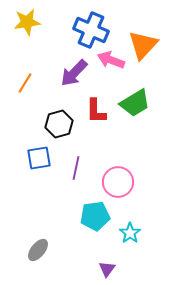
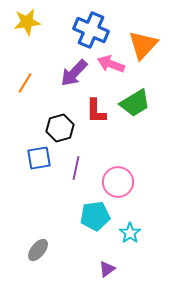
pink arrow: moved 4 px down
black hexagon: moved 1 px right, 4 px down
purple triangle: rotated 18 degrees clockwise
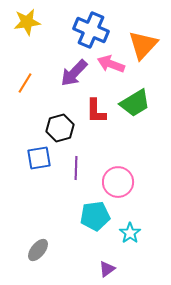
purple line: rotated 10 degrees counterclockwise
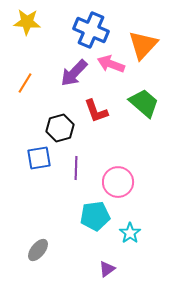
yellow star: rotated 12 degrees clockwise
green trapezoid: moved 9 px right; rotated 108 degrees counterclockwise
red L-shape: rotated 20 degrees counterclockwise
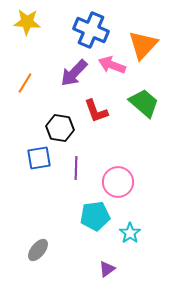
pink arrow: moved 1 px right, 1 px down
black hexagon: rotated 24 degrees clockwise
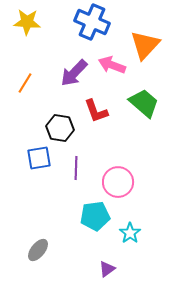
blue cross: moved 1 px right, 8 px up
orange triangle: moved 2 px right
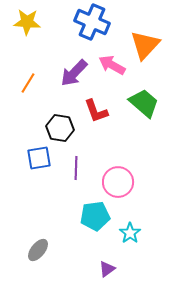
pink arrow: rotated 8 degrees clockwise
orange line: moved 3 px right
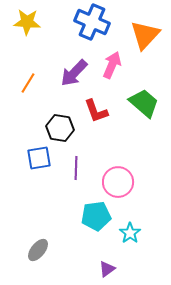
orange triangle: moved 10 px up
pink arrow: rotated 84 degrees clockwise
cyan pentagon: moved 1 px right
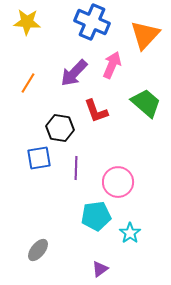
green trapezoid: moved 2 px right
purple triangle: moved 7 px left
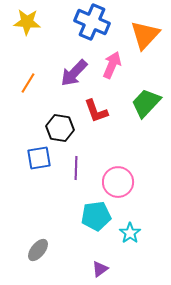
green trapezoid: rotated 88 degrees counterclockwise
